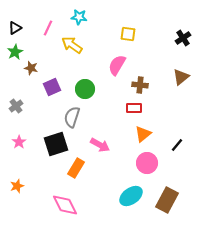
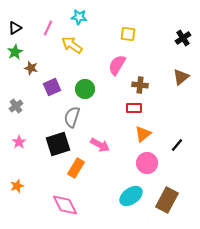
black square: moved 2 px right
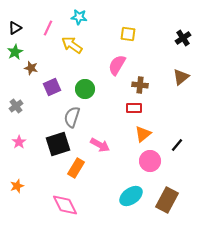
pink circle: moved 3 px right, 2 px up
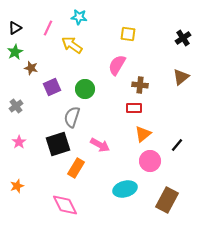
cyan ellipse: moved 6 px left, 7 px up; rotated 20 degrees clockwise
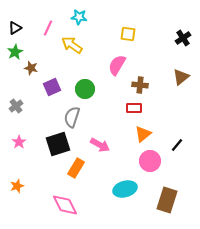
brown rectangle: rotated 10 degrees counterclockwise
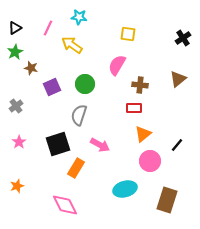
brown triangle: moved 3 px left, 2 px down
green circle: moved 5 px up
gray semicircle: moved 7 px right, 2 px up
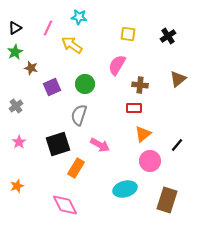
black cross: moved 15 px left, 2 px up
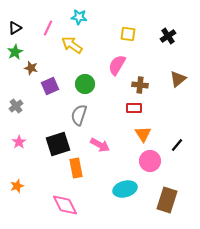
purple square: moved 2 px left, 1 px up
orange triangle: rotated 24 degrees counterclockwise
orange rectangle: rotated 42 degrees counterclockwise
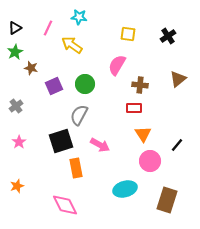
purple square: moved 4 px right
gray semicircle: rotated 10 degrees clockwise
black square: moved 3 px right, 3 px up
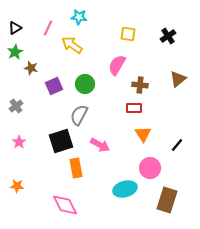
pink circle: moved 7 px down
orange star: rotated 24 degrees clockwise
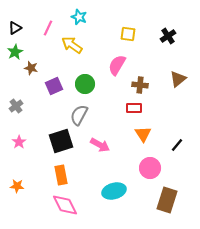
cyan star: rotated 14 degrees clockwise
orange rectangle: moved 15 px left, 7 px down
cyan ellipse: moved 11 px left, 2 px down
